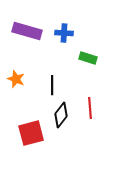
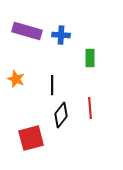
blue cross: moved 3 px left, 2 px down
green rectangle: moved 2 px right; rotated 72 degrees clockwise
red square: moved 5 px down
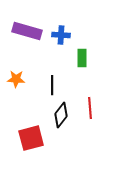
green rectangle: moved 8 px left
orange star: rotated 18 degrees counterclockwise
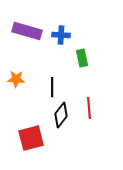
green rectangle: rotated 12 degrees counterclockwise
black line: moved 2 px down
red line: moved 1 px left
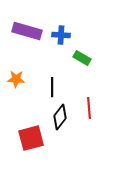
green rectangle: rotated 48 degrees counterclockwise
black diamond: moved 1 px left, 2 px down
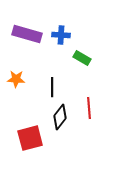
purple rectangle: moved 3 px down
red square: moved 1 px left
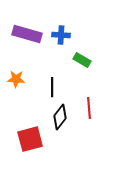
green rectangle: moved 2 px down
red square: moved 1 px down
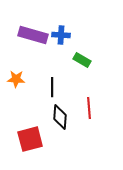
purple rectangle: moved 6 px right, 1 px down
black diamond: rotated 35 degrees counterclockwise
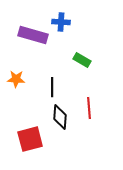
blue cross: moved 13 px up
